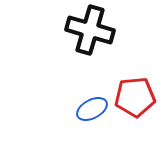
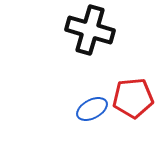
red pentagon: moved 2 px left, 1 px down
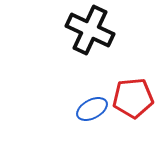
black cross: rotated 9 degrees clockwise
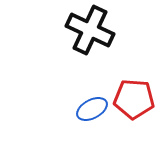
red pentagon: moved 1 px right, 1 px down; rotated 9 degrees clockwise
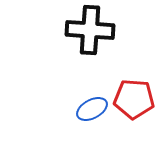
black cross: rotated 21 degrees counterclockwise
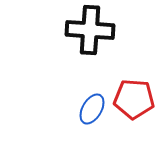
blue ellipse: rotated 32 degrees counterclockwise
